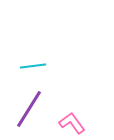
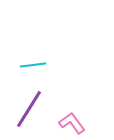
cyan line: moved 1 px up
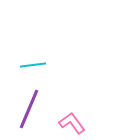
purple line: rotated 9 degrees counterclockwise
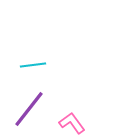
purple line: rotated 15 degrees clockwise
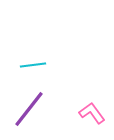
pink L-shape: moved 20 px right, 10 px up
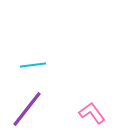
purple line: moved 2 px left
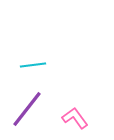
pink L-shape: moved 17 px left, 5 px down
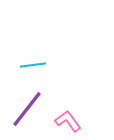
pink L-shape: moved 7 px left, 3 px down
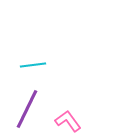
purple line: rotated 12 degrees counterclockwise
